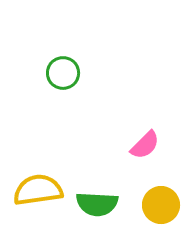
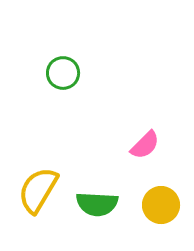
yellow semicircle: rotated 51 degrees counterclockwise
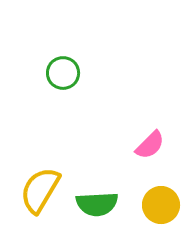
pink semicircle: moved 5 px right
yellow semicircle: moved 2 px right
green semicircle: rotated 6 degrees counterclockwise
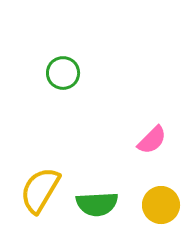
pink semicircle: moved 2 px right, 5 px up
